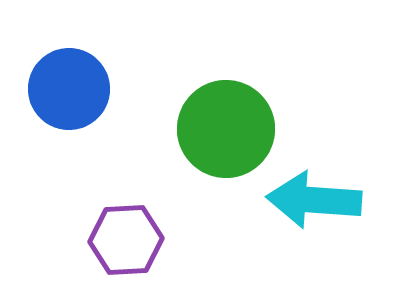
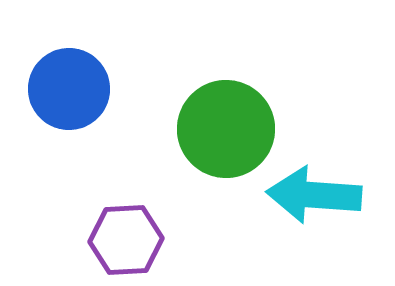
cyan arrow: moved 5 px up
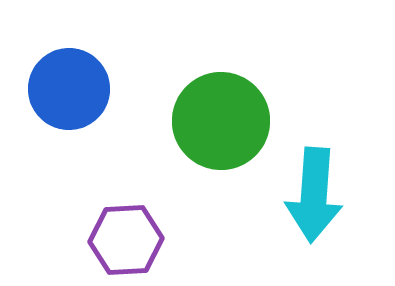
green circle: moved 5 px left, 8 px up
cyan arrow: rotated 90 degrees counterclockwise
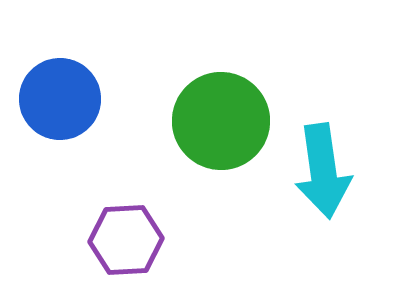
blue circle: moved 9 px left, 10 px down
cyan arrow: moved 9 px right, 24 px up; rotated 12 degrees counterclockwise
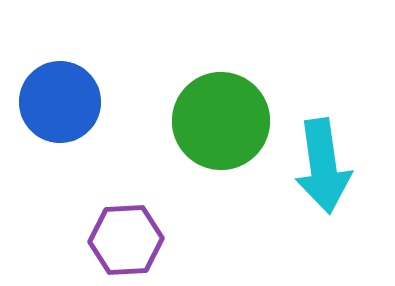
blue circle: moved 3 px down
cyan arrow: moved 5 px up
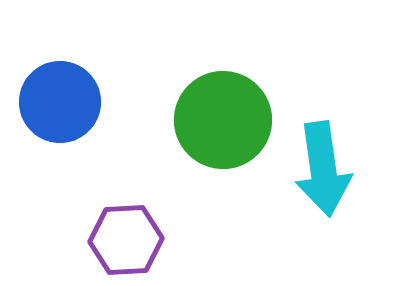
green circle: moved 2 px right, 1 px up
cyan arrow: moved 3 px down
